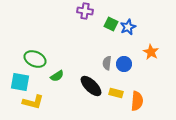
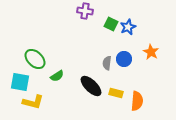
green ellipse: rotated 20 degrees clockwise
blue circle: moved 5 px up
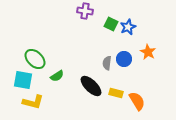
orange star: moved 3 px left
cyan square: moved 3 px right, 2 px up
orange semicircle: rotated 36 degrees counterclockwise
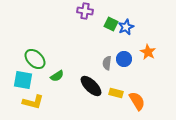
blue star: moved 2 px left
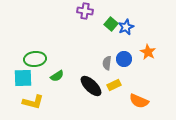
green square: rotated 16 degrees clockwise
green ellipse: rotated 50 degrees counterclockwise
cyan square: moved 2 px up; rotated 12 degrees counterclockwise
yellow rectangle: moved 2 px left, 8 px up; rotated 40 degrees counterclockwise
orange semicircle: moved 2 px right; rotated 144 degrees clockwise
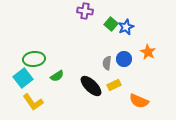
green ellipse: moved 1 px left
cyan square: rotated 36 degrees counterclockwise
yellow L-shape: rotated 40 degrees clockwise
